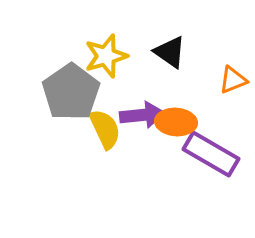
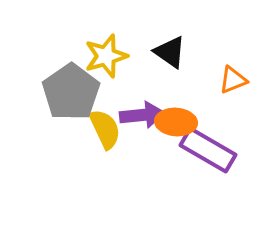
purple rectangle: moved 3 px left, 4 px up
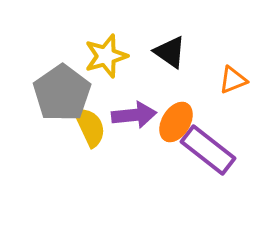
gray pentagon: moved 9 px left, 1 px down
purple arrow: moved 8 px left
orange ellipse: rotated 63 degrees counterclockwise
yellow semicircle: moved 15 px left, 2 px up
purple rectangle: rotated 8 degrees clockwise
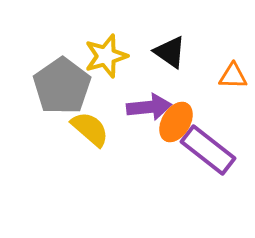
orange triangle: moved 4 px up; rotated 24 degrees clockwise
gray pentagon: moved 7 px up
purple arrow: moved 15 px right, 8 px up
yellow semicircle: moved 2 px down; rotated 24 degrees counterclockwise
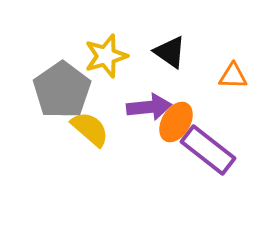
gray pentagon: moved 4 px down
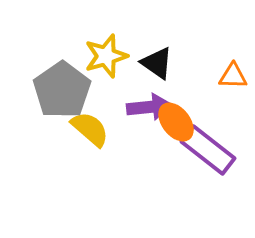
black triangle: moved 13 px left, 11 px down
orange ellipse: rotated 69 degrees counterclockwise
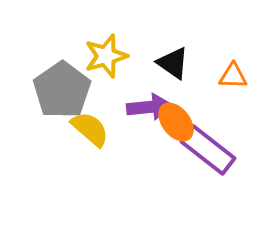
black triangle: moved 16 px right
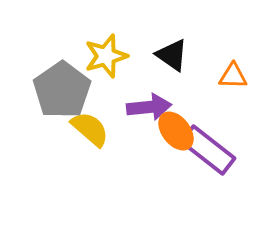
black triangle: moved 1 px left, 8 px up
orange ellipse: moved 9 px down
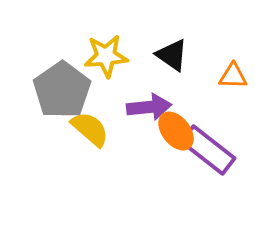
yellow star: rotated 12 degrees clockwise
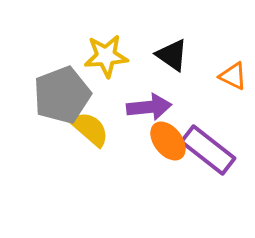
orange triangle: rotated 24 degrees clockwise
gray pentagon: moved 5 px down; rotated 14 degrees clockwise
orange ellipse: moved 8 px left, 10 px down
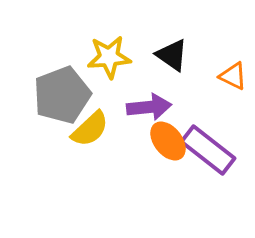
yellow star: moved 3 px right, 1 px down
yellow semicircle: rotated 96 degrees clockwise
